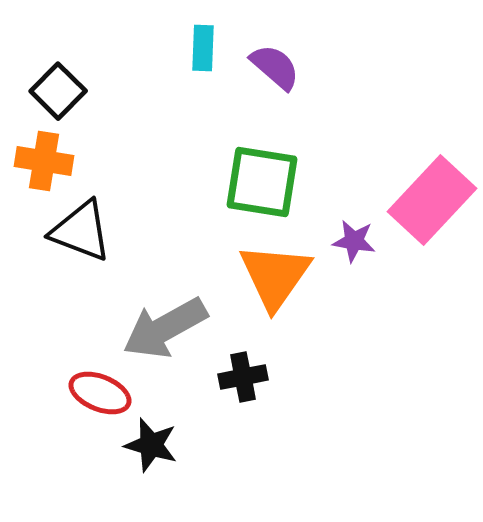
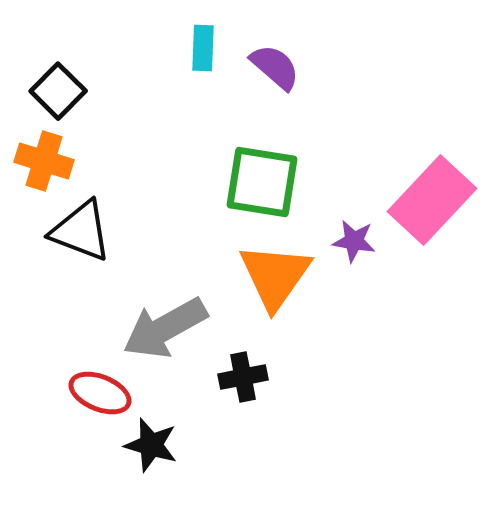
orange cross: rotated 8 degrees clockwise
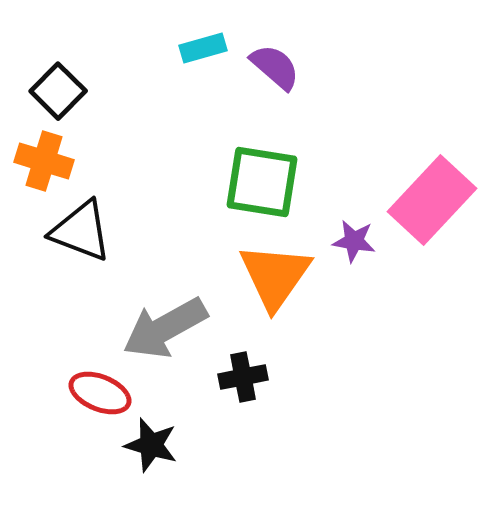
cyan rectangle: rotated 72 degrees clockwise
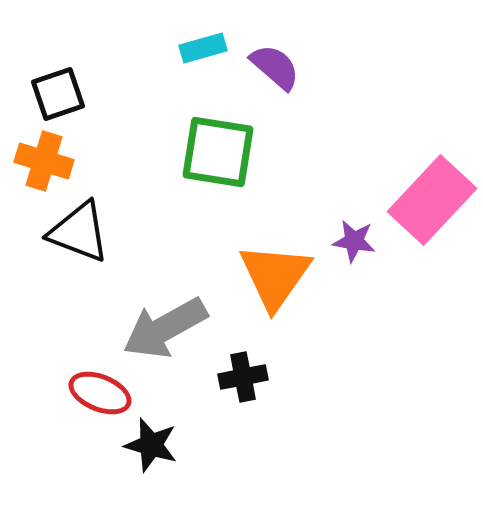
black square: moved 3 px down; rotated 26 degrees clockwise
green square: moved 44 px left, 30 px up
black triangle: moved 2 px left, 1 px down
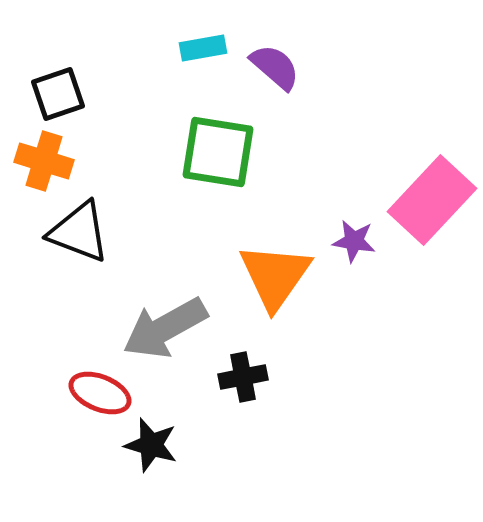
cyan rectangle: rotated 6 degrees clockwise
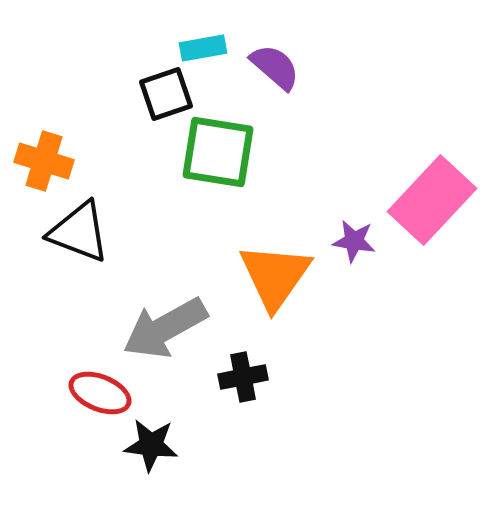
black square: moved 108 px right
black star: rotated 10 degrees counterclockwise
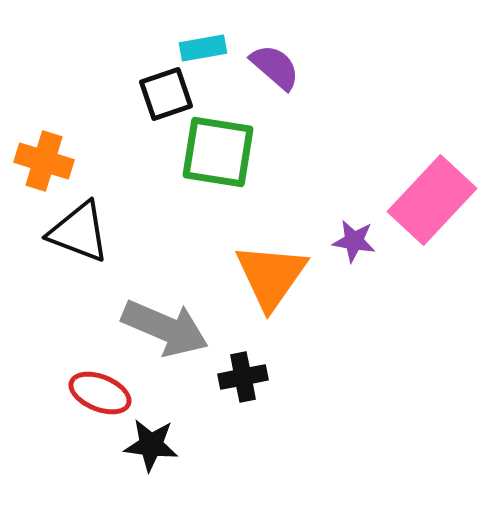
orange triangle: moved 4 px left
gray arrow: rotated 128 degrees counterclockwise
